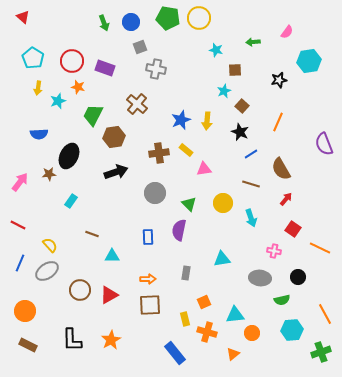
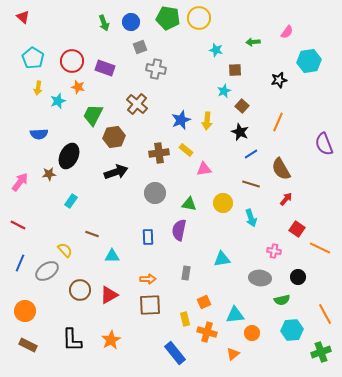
green triangle at (189, 204): rotated 35 degrees counterclockwise
red square at (293, 229): moved 4 px right
yellow semicircle at (50, 245): moved 15 px right, 5 px down
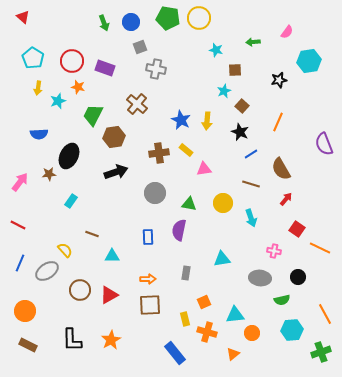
blue star at (181, 120): rotated 24 degrees counterclockwise
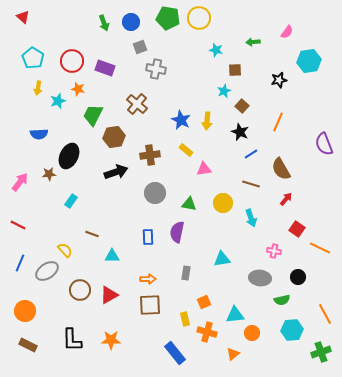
orange star at (78, 87): moved 2 px down
brown cross at (159, 153): moved 9 px left, 2 px down
purple semicircle at (179, 230): moved 2 px left, 2 px down
orange star at (111, 340): rotated 30 degrees clockwise
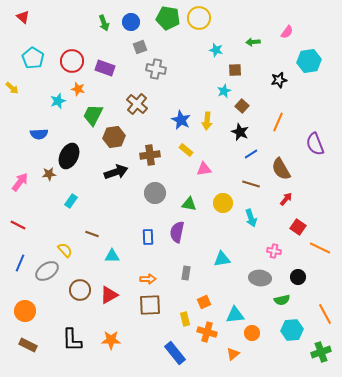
yellow arrow at (38, 88): moved 26 px left; rotated 56 degrees counterclockwise
purple semicircle at (324, 144): moved 9 px left
red square at (297, 229): moved 1 px right, 2 px up
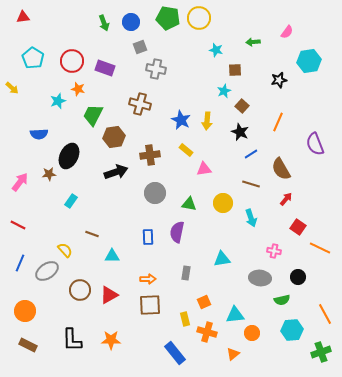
red triangle at (23, 17): rotated 48 degrees counterclockwise
brown cross at (137, 104): moved 3 px right; rotated 25 degrees counterclockwise
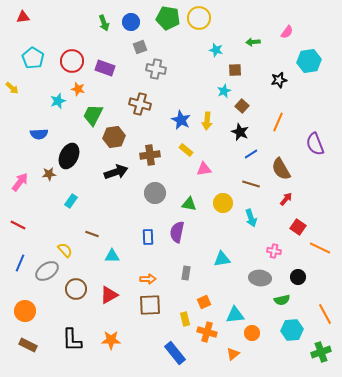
brown circle at (80, 290): moved 4 px left, 1 px up
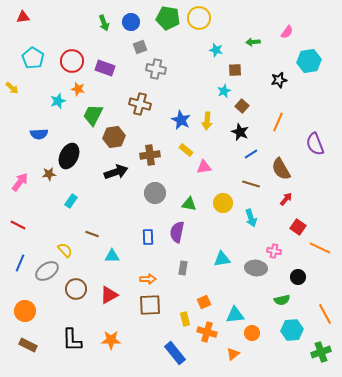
pink triangle at (204, 169): moved 2 px up
gray rectangle at (186, 273): moved 3 px left, 5 px up
gray ellipse at (260, 278): moved 4 px left, 10 px up
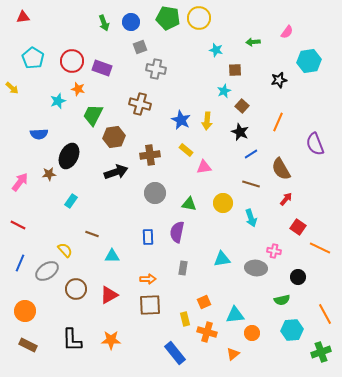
purple rectangle at (105, 68): moved 3 px left
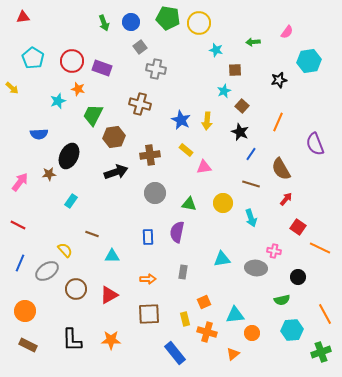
yellow circle at (199, 18): moved 5 px down
gray square at (140, 47): rotated 16 degrees counterclockwise
blue line at (251, 154): rotated 24 degrees counterclockwise
gray rectangle at (183, 268): moved 4 px down
brown square at (150, 305): moved 1 px left, 9 px down
